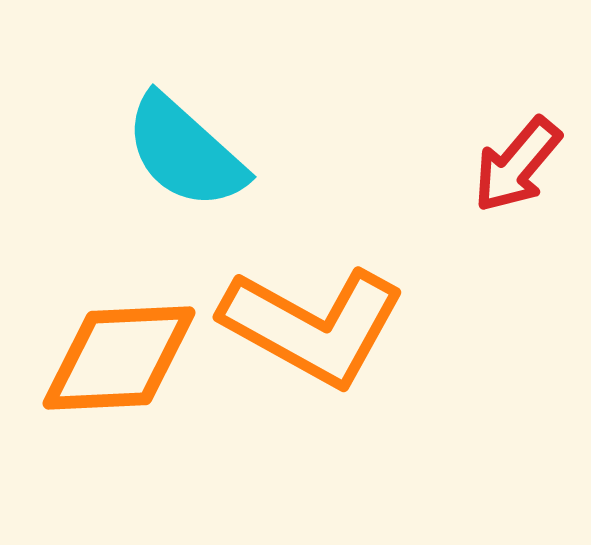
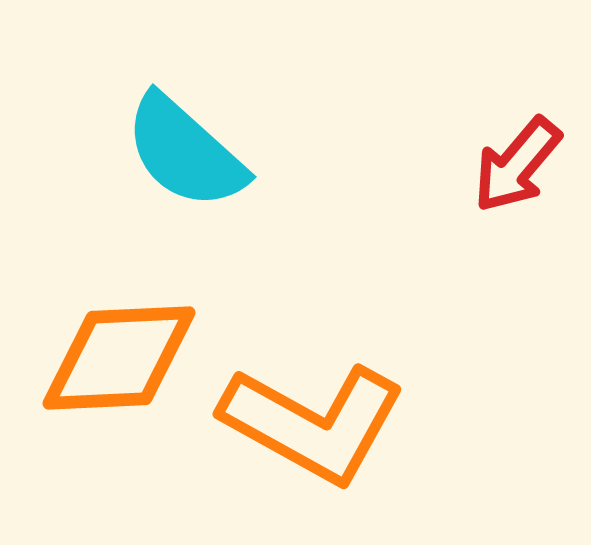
orange L-shape: moved 97 px down
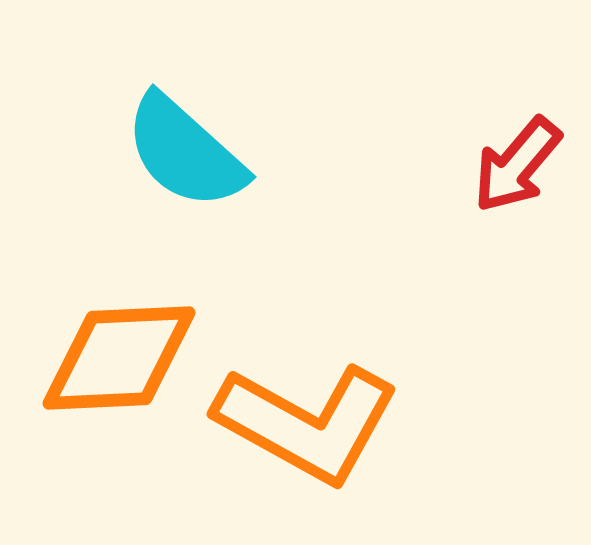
orange L-shape: moved 6 px left
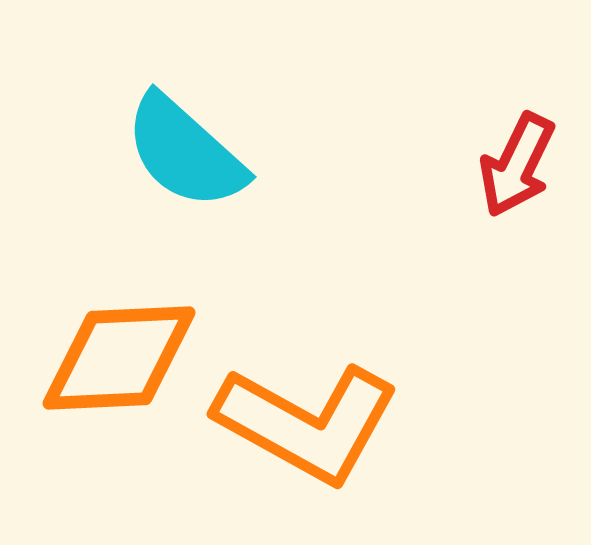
red arrow: rotated 14 degrees counterclockwise
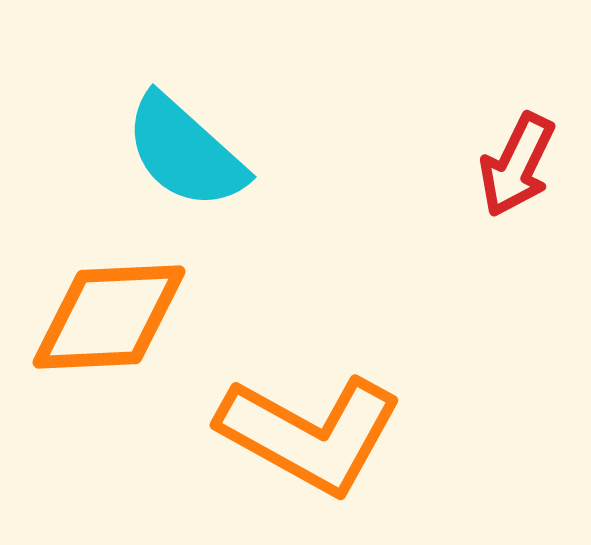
orange diamond: moved 10 px left, 41 px up
orange L-shape: moved 3 px right, 11 px down
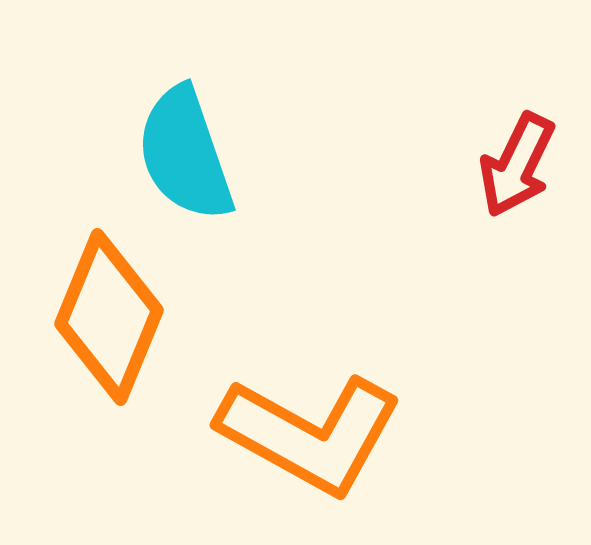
cyan semicircle: moved 2 px down; rotated 29 degrees clockwise
orange diamond: rotated 65 degrees counterclockwise
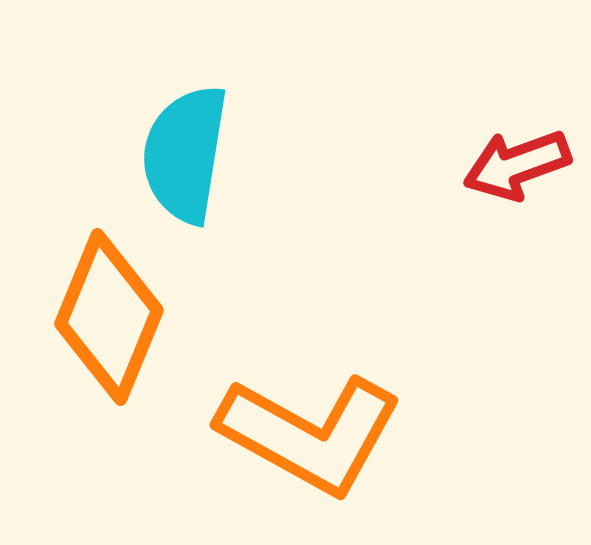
cyan semicircle: rotated 28 degrees clockwise
red arrow: rotated 44 degrees clockwise
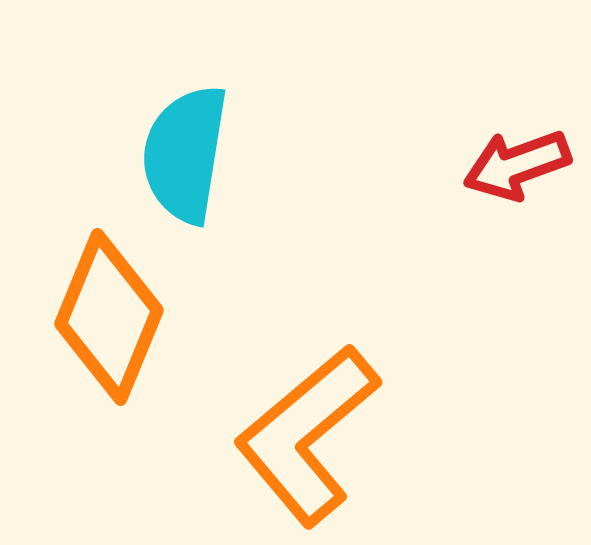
orange L-shape: moved 3 px left, 1 px down; rotated 111 degrees clockwise
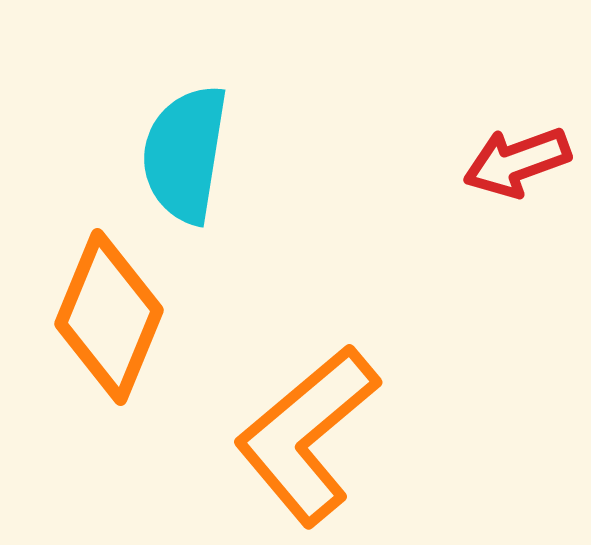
red arrow: moved 3 px up
